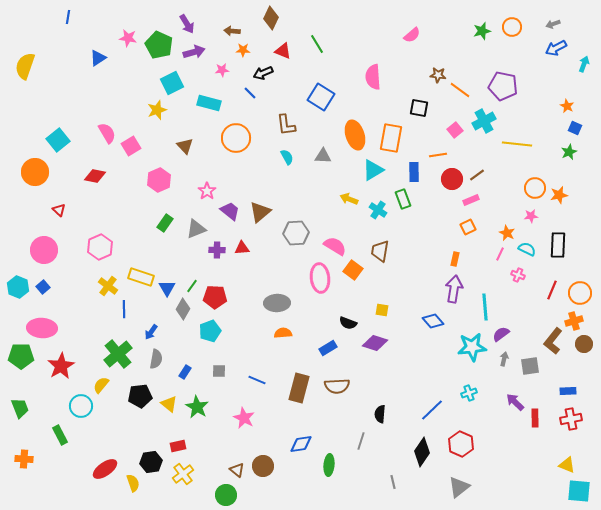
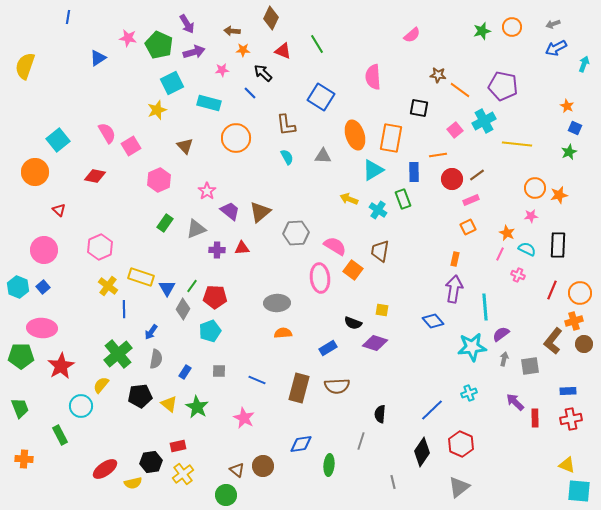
black arrow at (263, 73): rotated 66 degrees clockwise
black semicircle at (348, 323): moved 5 px right
yellow semicircle at (133, 483): rotated 96 degrees clockwise
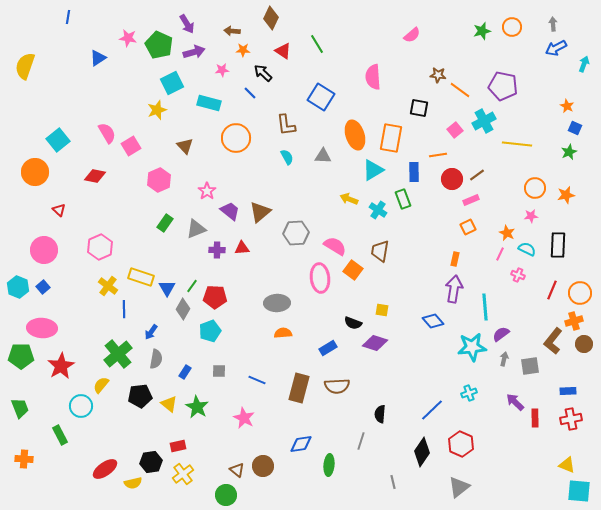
gray arrow at (553, 24): rotated 104 degrees clockwise
red triangle at (283, 51): rotated 12 degrees clockwise
orange star at (559, 195): moved 7 px right
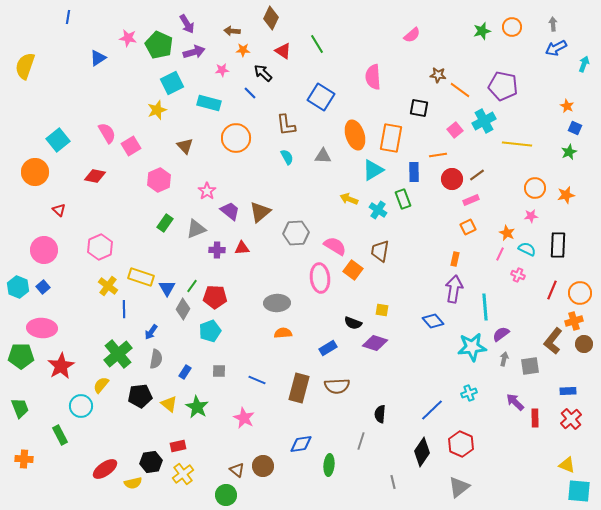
red cross at (571, 419): rotated 30 degrees counterclockwise
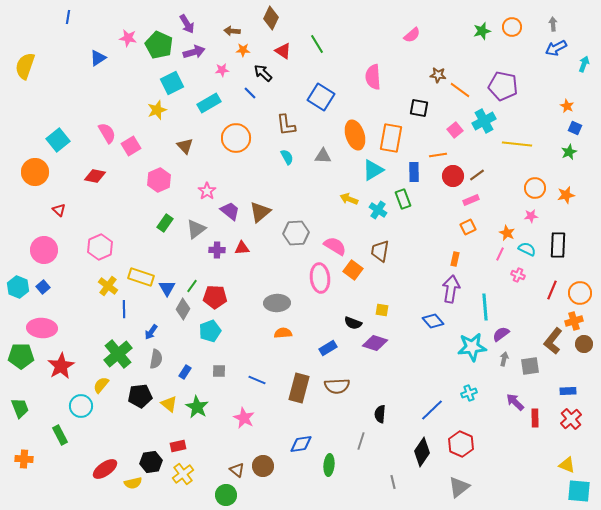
cyan rectangle at (209, 103): rotated 45 degrees counterclockwise
red circle at (452, 179): moved 1 px right, 3 px up
gray triangle at (196, 229): rotated 15 degrees counterclockwise
purple arrow at (454, 289): moved 3 px left
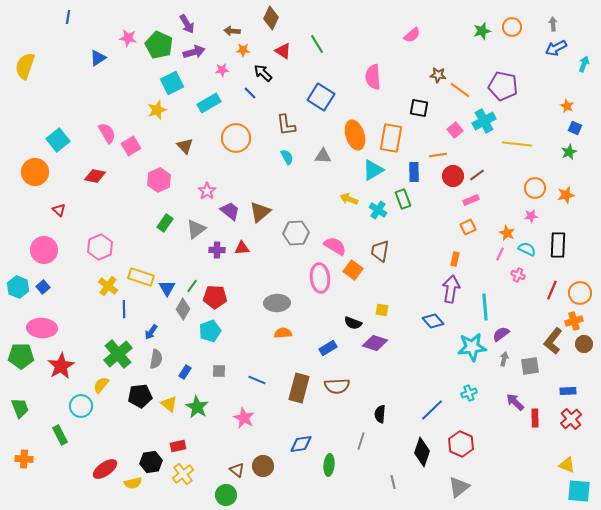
black diamond at (422, 452): rotated 16 degrees counterclockwise
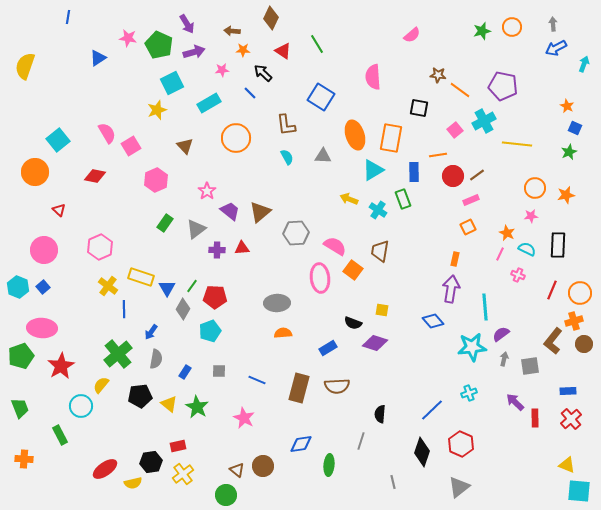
pink hexagon at (159, 180): moved 3 px left
green pentagon at (21, 356): rotated 20 degrees counterclockwise
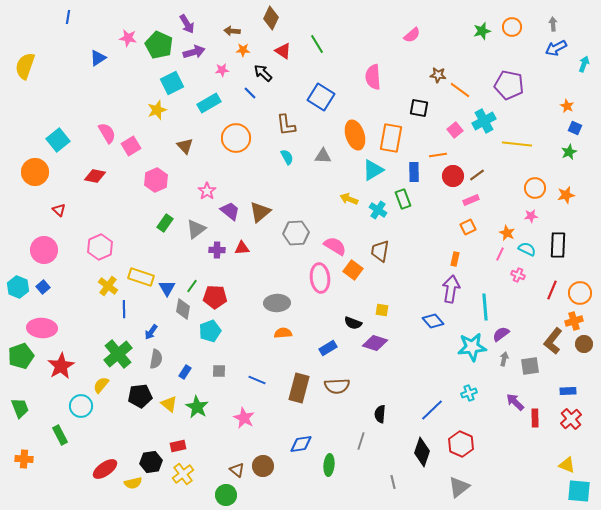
purple pentagon at (503, 86): moved 6 px right, 1 px up
gray diamond at (183, 309): rotated 20 degrees counterclockwise
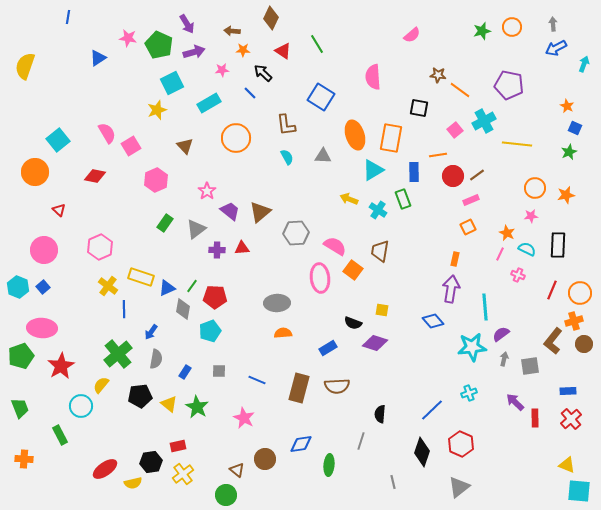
blue triangle at (167, 288): rotated 36 degrees clockwise
brown circle at (263, 466): moved 2 px right, 7 px up
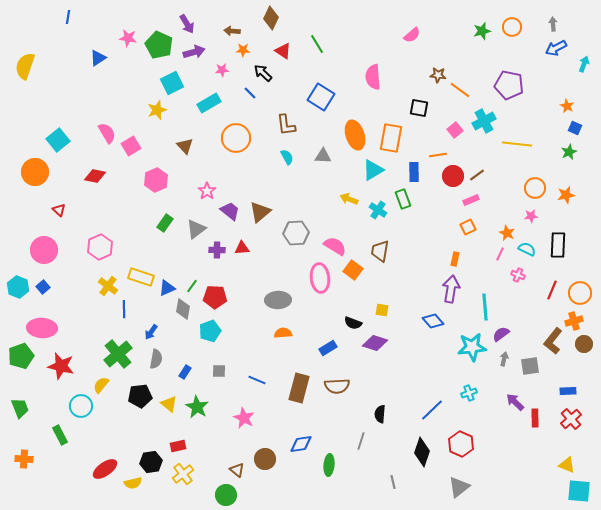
gray ellipse at (277, 303): moved 1 px right, 3 px up
red star at (61, 366): rotated 28 degrees counterclockwise
